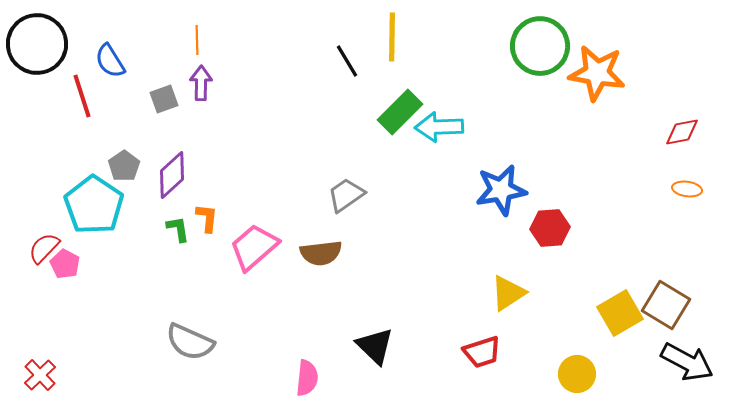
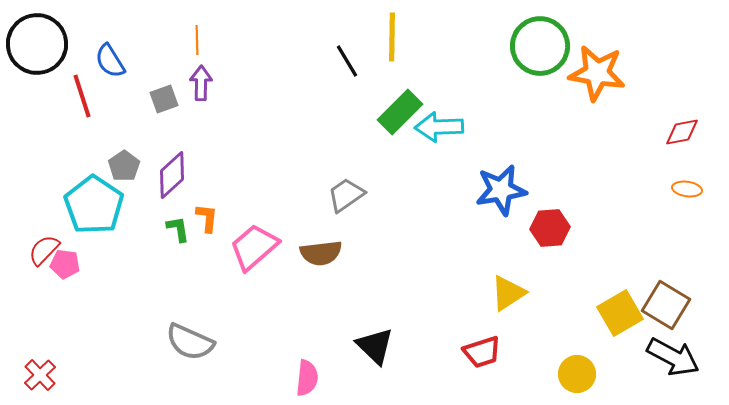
red semicircle: moved 2 px down
pink pentagon: rotated 20 degrees counterclockwise
black arrow: moved 14 px left, 5 px up
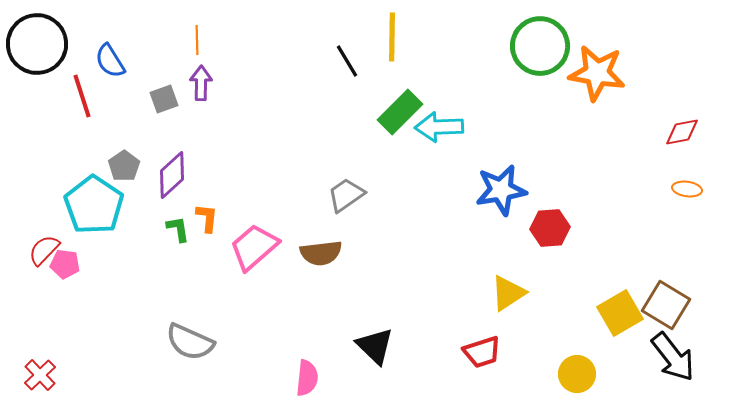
black arrow: rotated 24 degrees clockwise
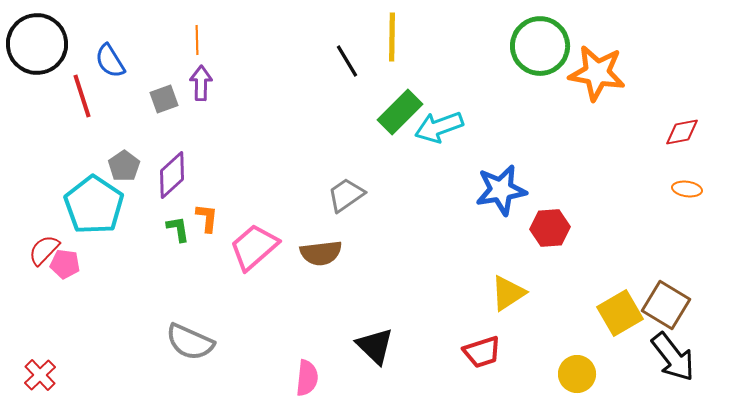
cyan arrow: rotated 18 degrees counterclockwise
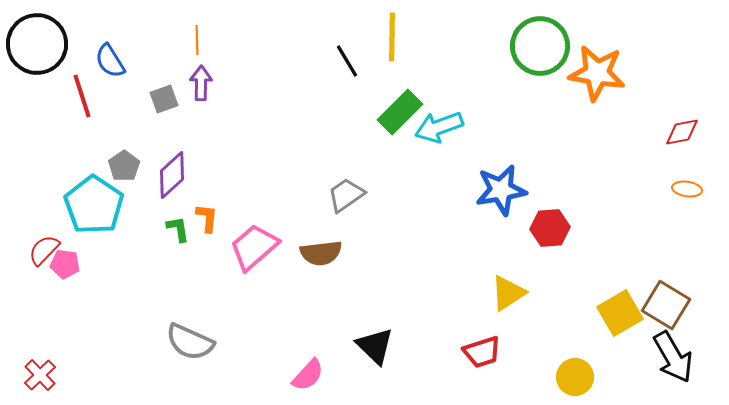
black arrow: rotated 8 degrees clockwise
yellow circle: moved 2 px left, 3 px down
pink semicircle: moved 1 px right, 3 px up; rotated 36 degrees clockwise
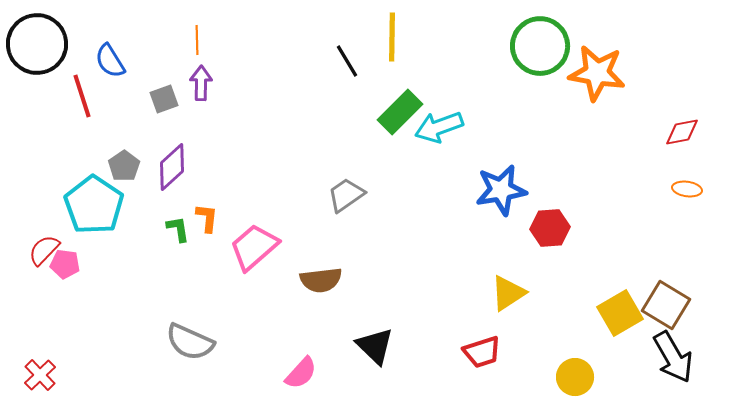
purple diamond: moved 8 px up
brown semicircle: moved 27 px down
pink semicircle: moved 7 px left, 2 px up
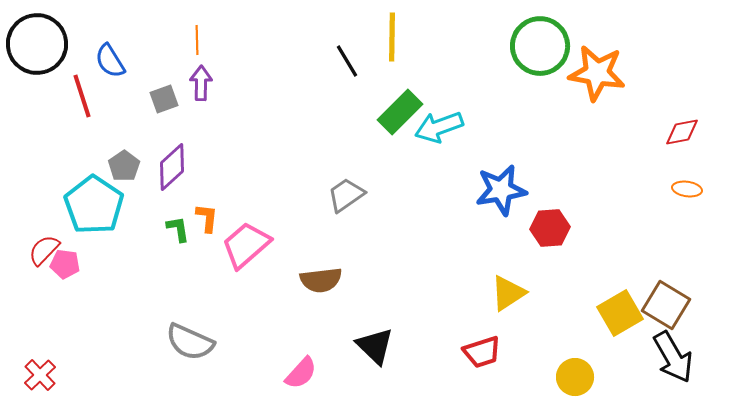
pink trapezoid: moved 8 px left, 2 px up
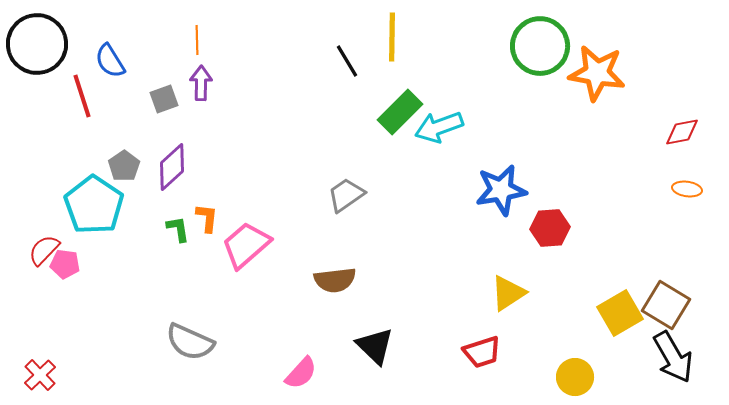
brown semicircle: moved 14 px right
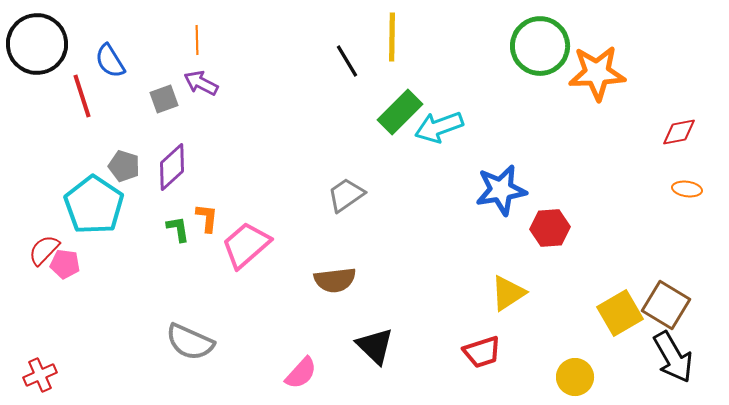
orange star: rotated 12 degrees counterclockwise
purple arrow: rotated 64 degrees counterclockwise
red diamond: moved 3 px left
gray pentagon: rotated 20 degrees counterclockwise
red cross: rotated 20 degrees clockwise
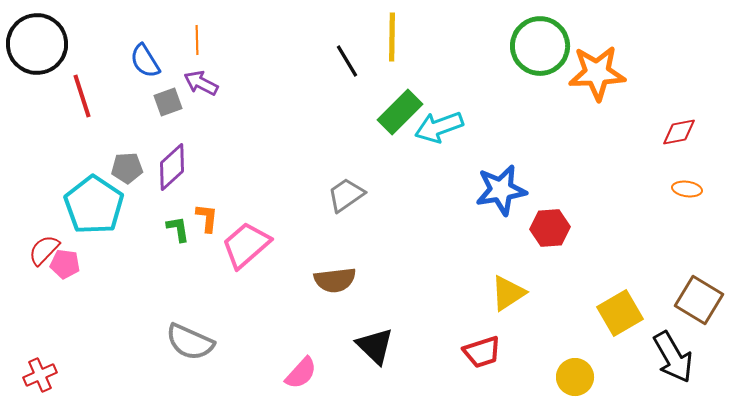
blue semicircle: moved 35 px right
gray square: moved 4 px right, 3 px down
gray pentagon: moved 3 px right, 2 px down; rotated 20 degrees counterclockwise
brown square: moved 33 px right, 5 px up
